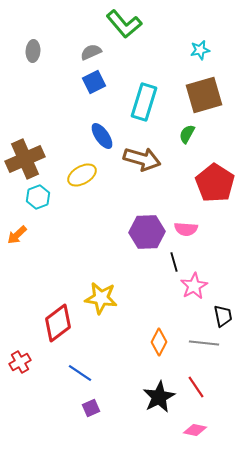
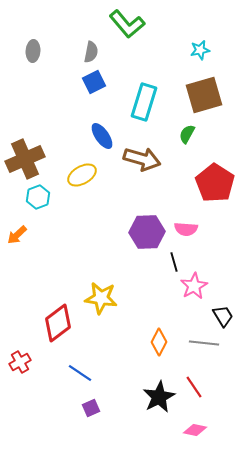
green L-shape: moved 3 px right
gray semicircle: rotated 125 degrees clockwise
black trapezoid: rotated 20 degrees counterclockwise
red line: moved 2 px left
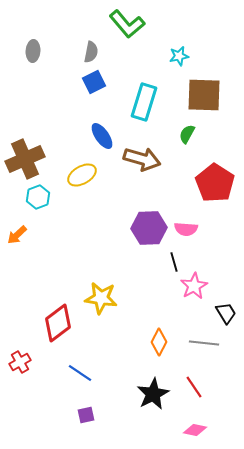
cyan star: moved 21 px left, 6 px down
brown square: rotated 18 degrees clockwise
purple hexagon: moved 2 px right, 4 px up
black trapezoid: moved 3 px right, 3 px up
black star: moved 6 px left, 3 px up
purple square: moved 5 px left, 7 px down; rotated 12 degrees clockwise
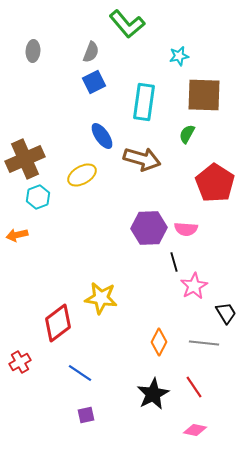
gray semicircle: rotated 10 degrees clockwise
cyan rectangle: rotated 9 degrees counterclockwise
orange arrow: rotated 30 degrees clockwise
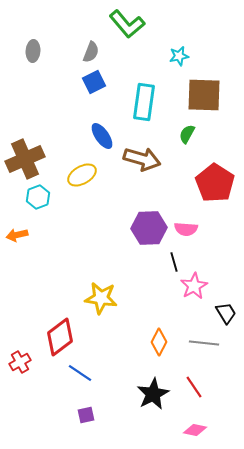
red diamond: moved 2 px right, 14 px down
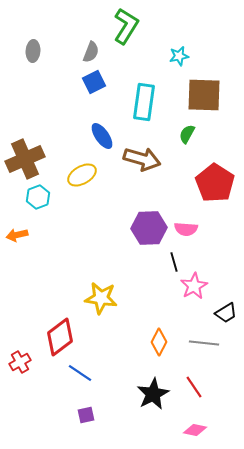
green L-shape: moved 1 px left, 2 px down; rotated 108 degrees counterclockwise
black trapezoid: rotated 90 degrees clockwise
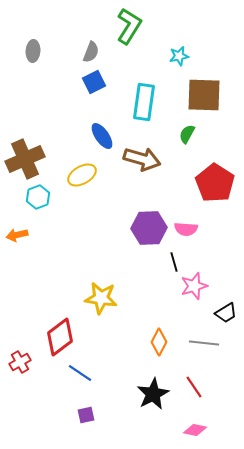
green L-shape: moved 3 px right
pink star: rotated 12 degrees clockwise
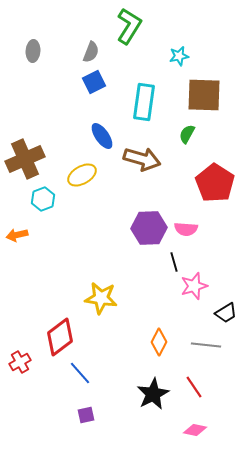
cyan hexagon: moved 5 px right, 2 px down
gray line: moved 2 px right, 2 px down
blue line: rotated 15 degrees clockwise
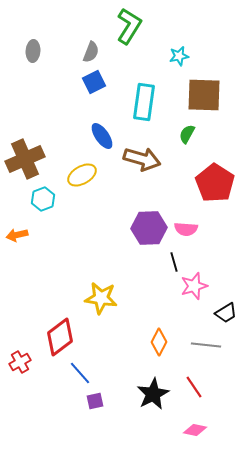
purple square: moved 9 px right, 14 px up
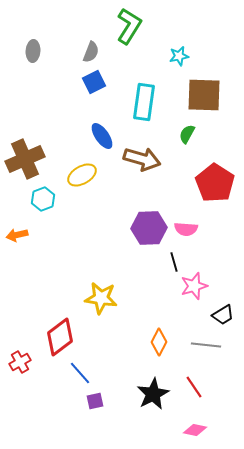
black trapezoid: moved 3 px left, 2 px down
